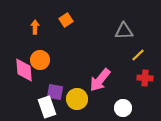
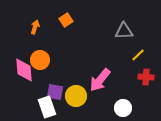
orange arrow: rotated 16 degrees clockwise
red cross: moved 1 px right, 1 px up
yellow circle: moved 1 px left, 3 px up
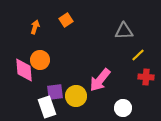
purple square: rotated 18 degrees counterclockwise
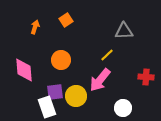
yellow line: moved 31 px left
orange circle: moved 21 px right
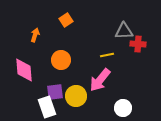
orange arrow: moved 8 px down
yellow line: rotated 32 degrees clockwise
red cross: moved 8 px left, 33 px up
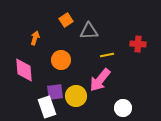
gray triangle: moved 35 px left
orange arrow: moved 3 px down
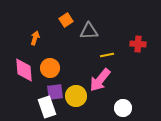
orange circle: moved 11 px left, 8 px down
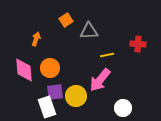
orange arrow: moved 1 px right, 1 px down
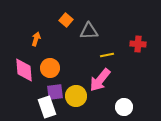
orange square: rotated 16 degrees counterclockwise
white circle: moved 1 px right, 1 px up
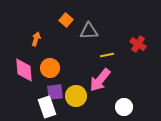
red cross: rotated 28 degrees clockwise
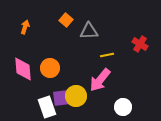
orange arrow: moved 11 px left, 12 px up
red cross: moved 2 px right
pink diamond: moved 1 px left, 1 px up
purple square: moved 6 px right, 6 px down
white circle: moved 1 px left
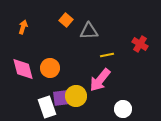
orange arrow: moved 2 px left
pink diamond: rotated 10 degrees counterclockwise
white circle: moved 2 px down
